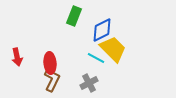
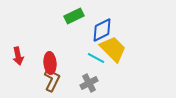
green rectangle: rotated 42 degrees clockwise
red arrow: moved 1 px right, 1 px up
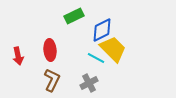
red ellipse: moved 13 px up
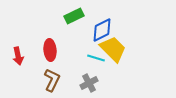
cyan line: rotated 12 degrees counterclockwise
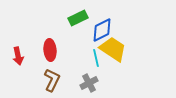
green rectangle: moved 4 px right, 2 px down
yellow trapezoid: rotated 12 degrees counterclockwise
cyan line: rotated 60 degrees clockwise
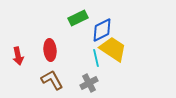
brown L-shape: rotated 55 degrees counterclockwise
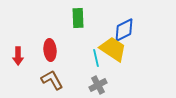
green rectangle: rotated 66 degrees counterclockwise
blue diamond: moved 22 px right
red arrow: rotated 12 degrees clockwise
gray cross: moved 9 px right, 2 px down
